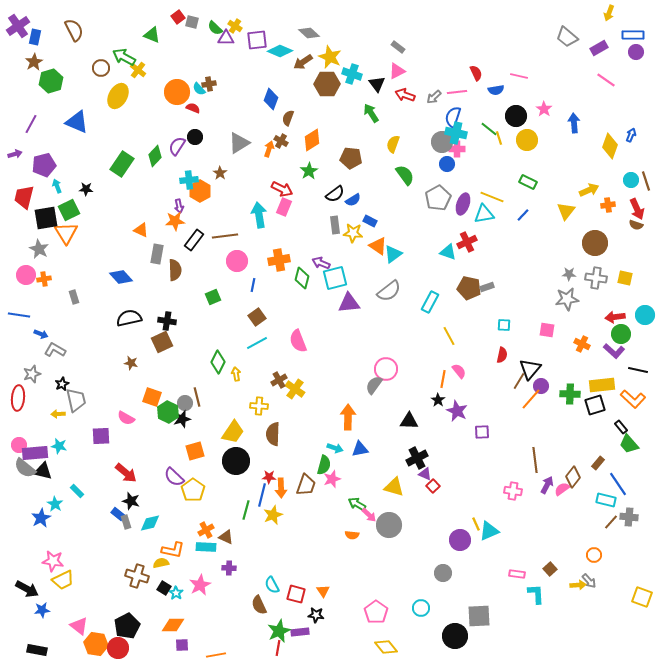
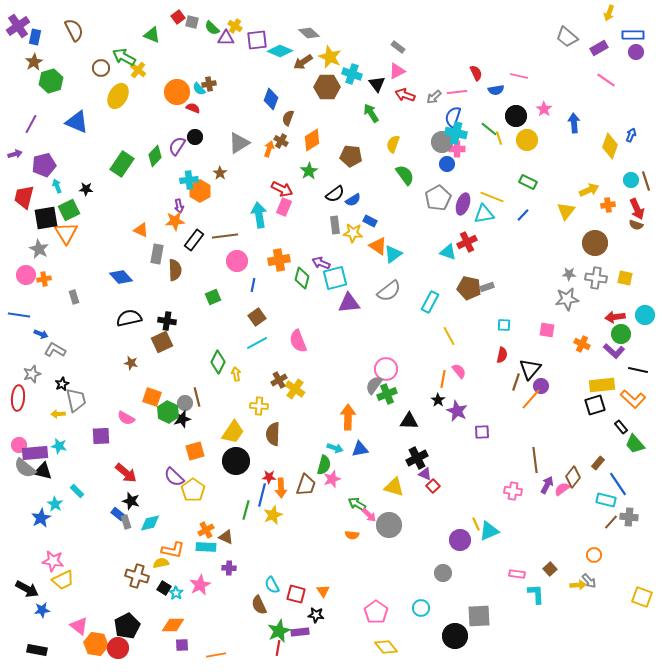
green semicircle at (215, 28): moved 3 px left
brown hexagon at (327, 84): moved 3 px down
brown pentagon at (351, 158): moved 2 px up
brown line at (519, 381): moved 3 px left, 1 px down; rotated 12 degrees counterclockwise
green cross at (570, 394): moved 183 px left; rotated 24 degrees counterclockwise
green trapezoid at (629, 444): moved 6 px right
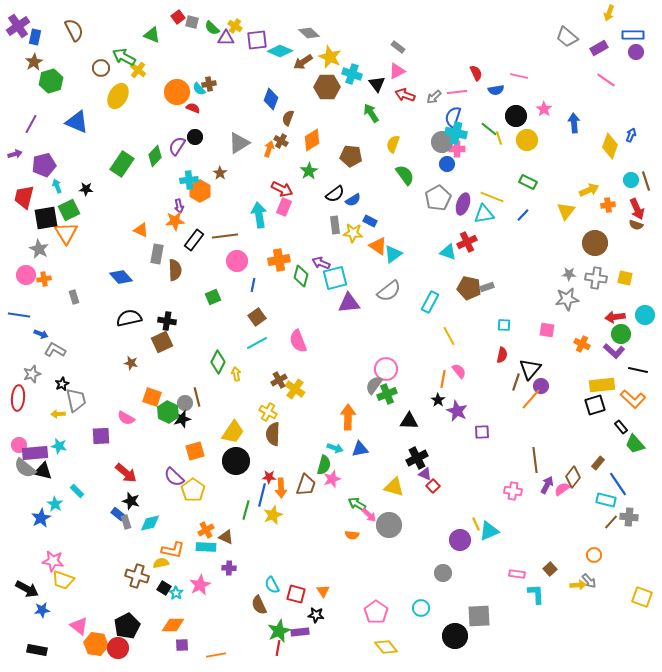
green diamond at (302, 278): moved 1 px left, 2 px up
yellow cross at (259, 406): moved 9 px right, 6 px down; rotated 24 degrees clockwise
yellow trapezoid at (63, 580): rotated 45 degrees clockwise
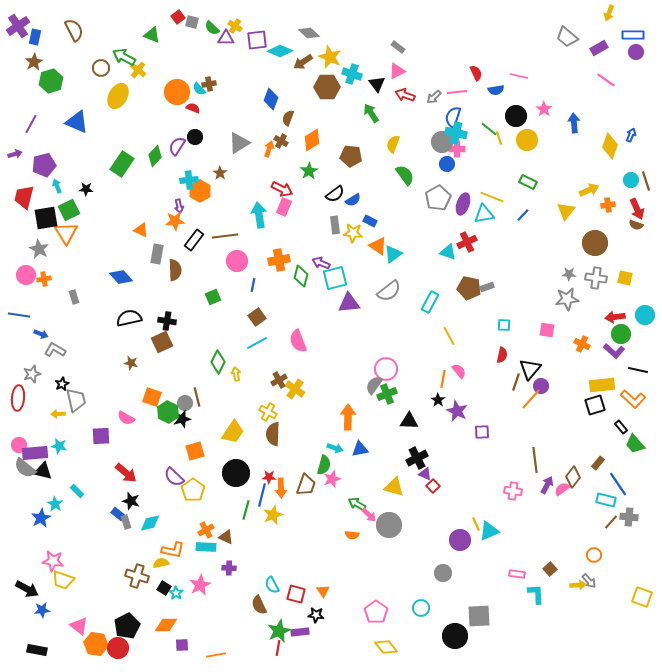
black circle at (236, 461): moved 12 px down
orange diamond at (173, 625): moved 7 px left
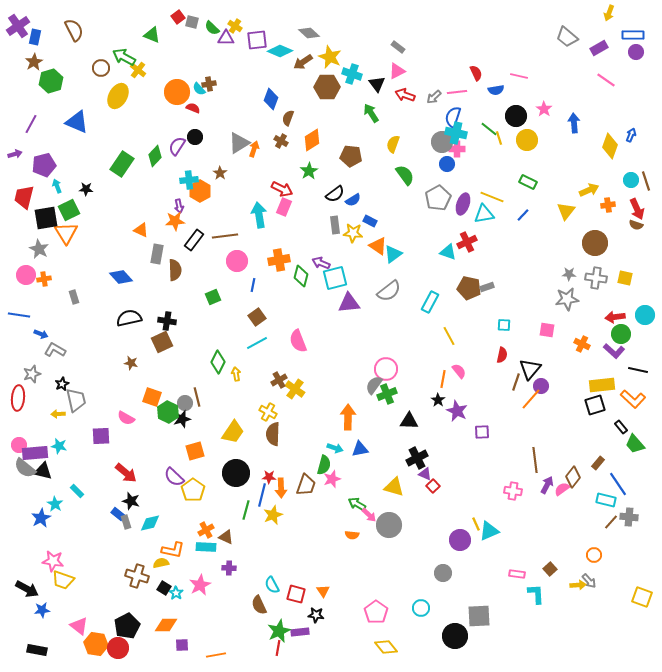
orange arrow at (269, 149): moved 15 px left
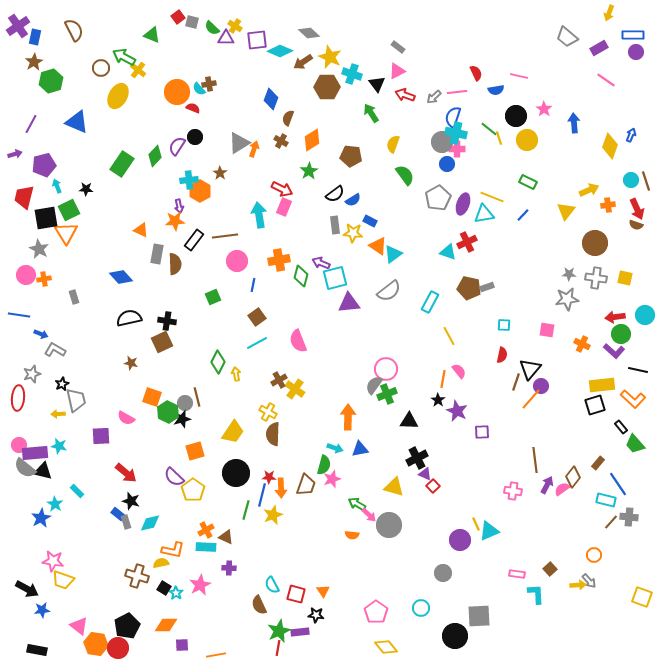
brown semicircle at (175, 270): moved 6 px up
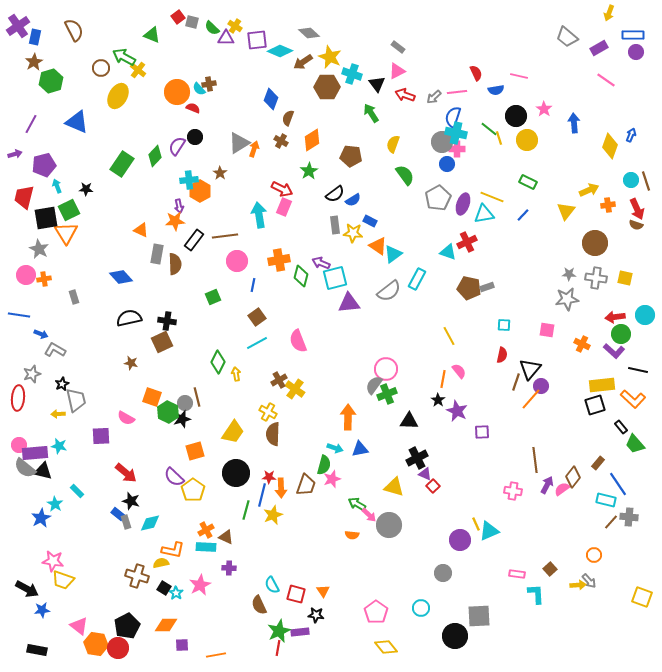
cyan rectangle at (430, 302): moved 13 px left, 23 px up
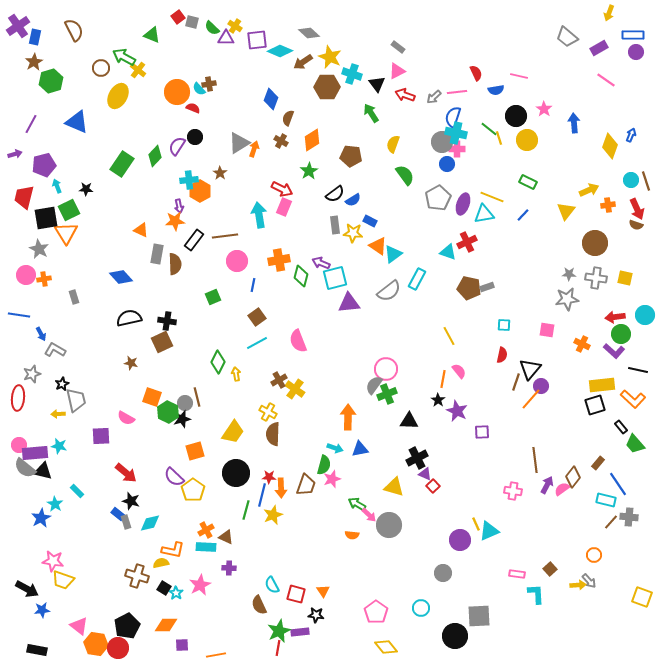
blue arrow at (41, 334): rotated 40 degrees clockwise
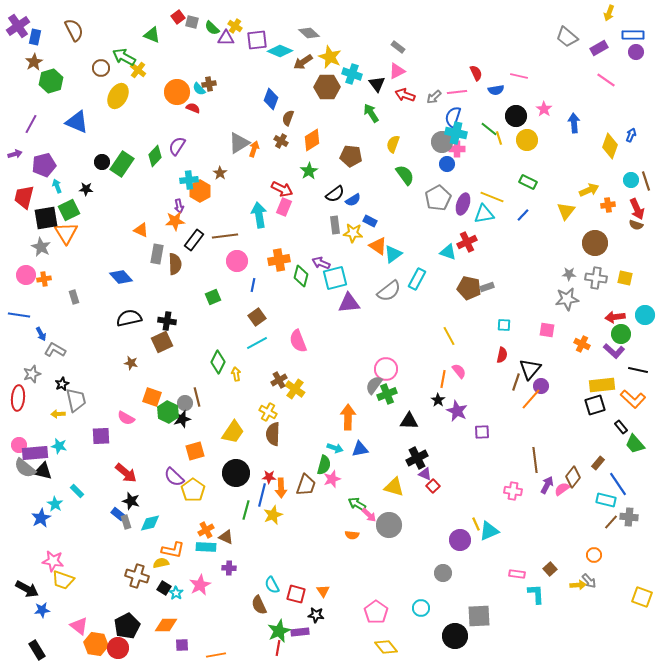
black circle at (195, 137): moved 93 px left, 25 px down
gray star at (39, 249): moved 2 px right, 2 px up
black rectangle at (37, 650): rotated 48 degrees clockwise
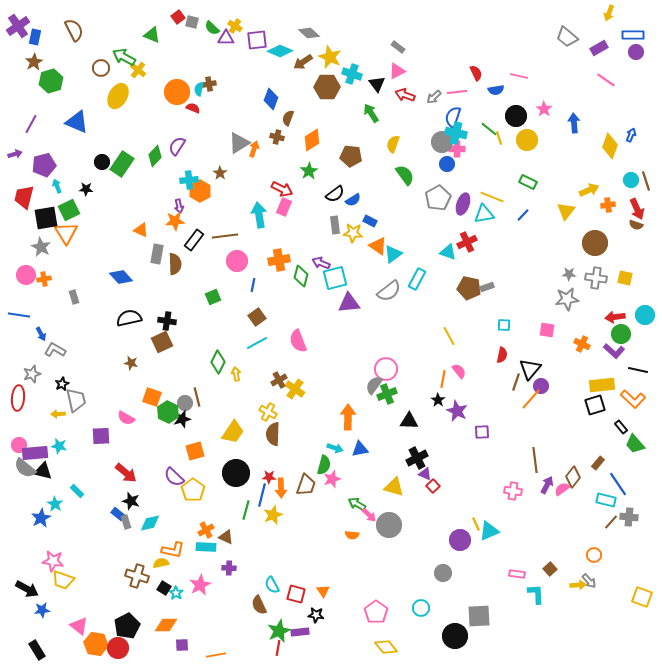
cyan semicircle at (199, 89): rotated 56 degrees clockwise
brown cross at (281, 141): moved 4 px left, 4 px up; rotated 16 degrees counterclockwise
